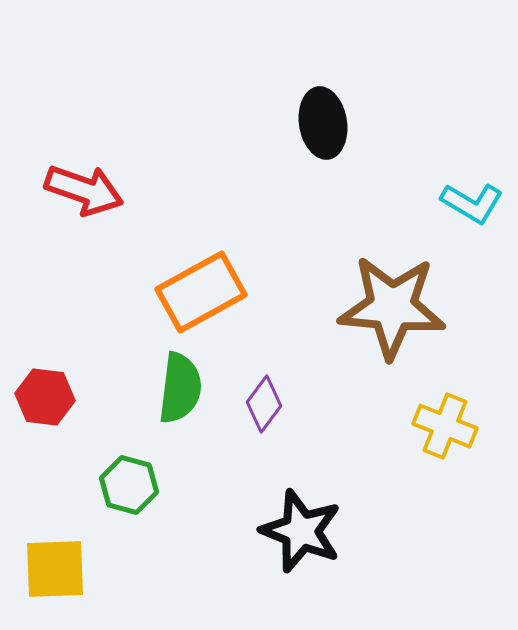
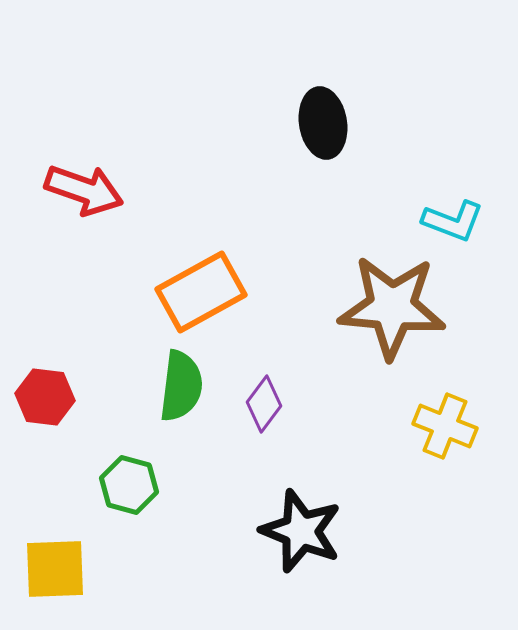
cyan L-shape: moved 19 px left, 18 px down; rotated 10 degrees counterclockwise
green semicircle: moved 1 px right, 2 px up
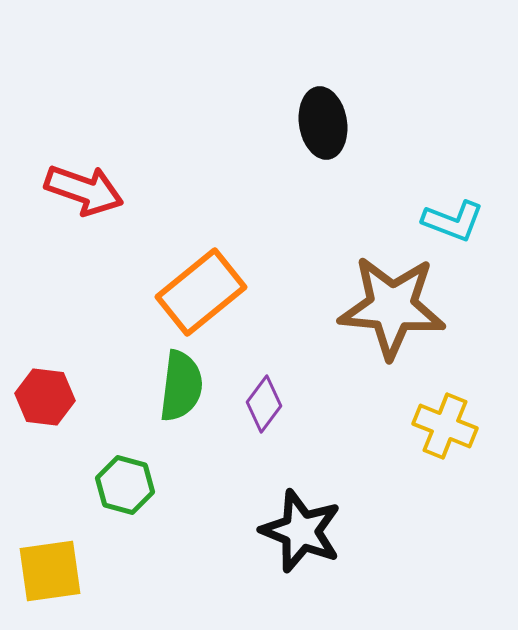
orange rectangle: rotated 10 degrees counterclockwise
green hexagon: moved 4 px left
yellow square: moved 5 px left, 2 px down; rotated 6 degrees counterclockwise
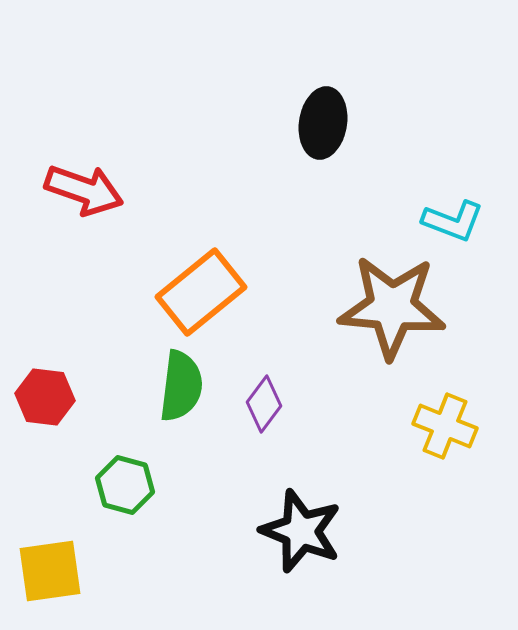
black ellipse: rotated 18 degrees clockwise
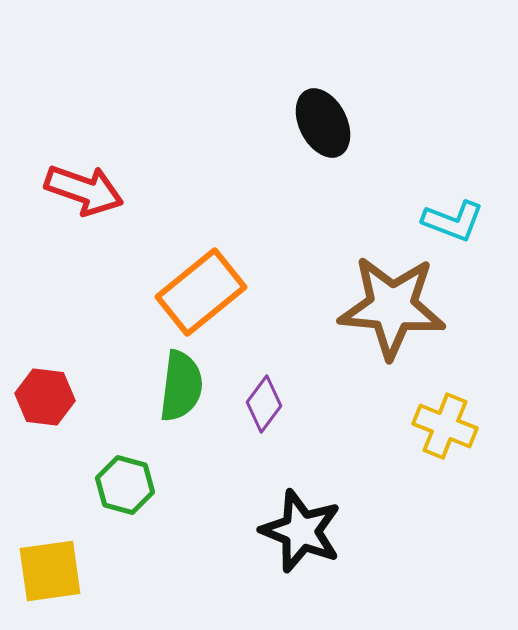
black ellipse: rotated 36 degrees counterclockwise
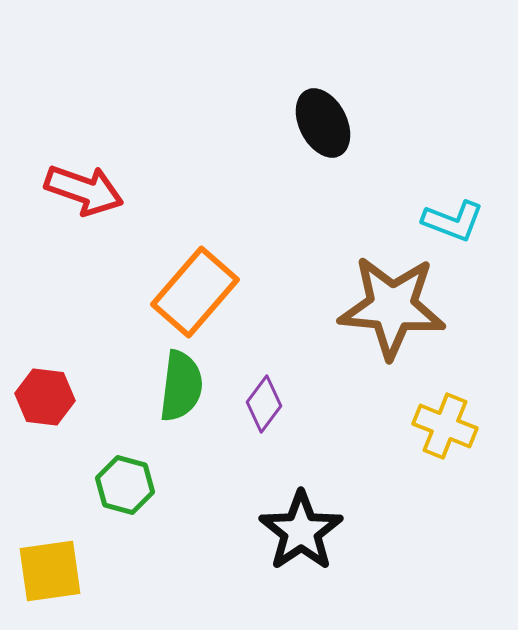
orange rectangle: moved 6 px left; rotated 10 degrees counterclockwise
black star: rotated 16 degrees clockwise
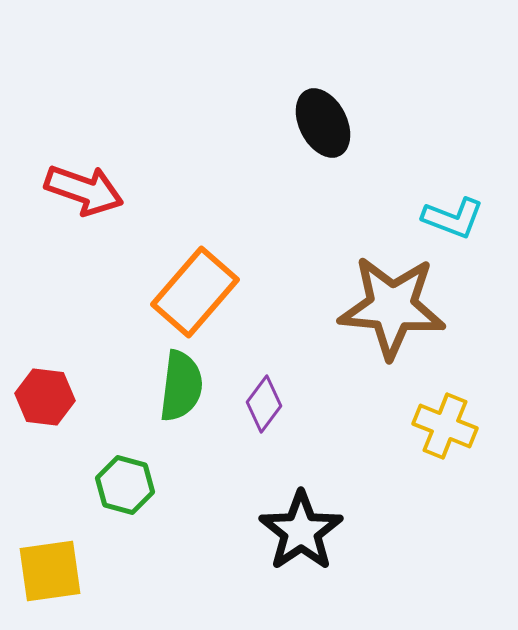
cyan L-shape: moved 3 px up
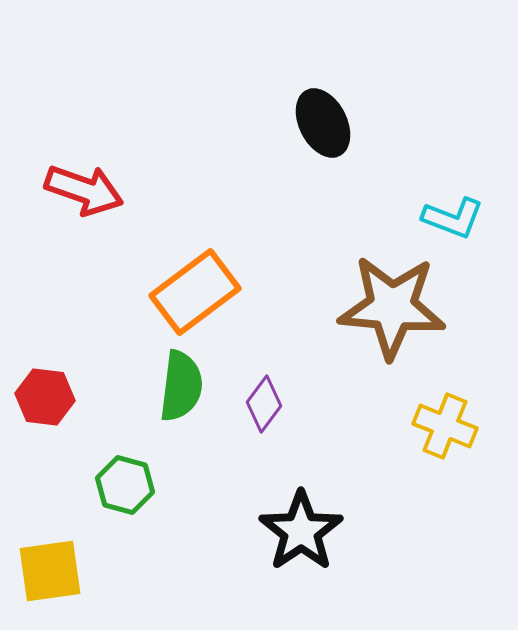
orange rectangle: rotated 12 degrees clockwise
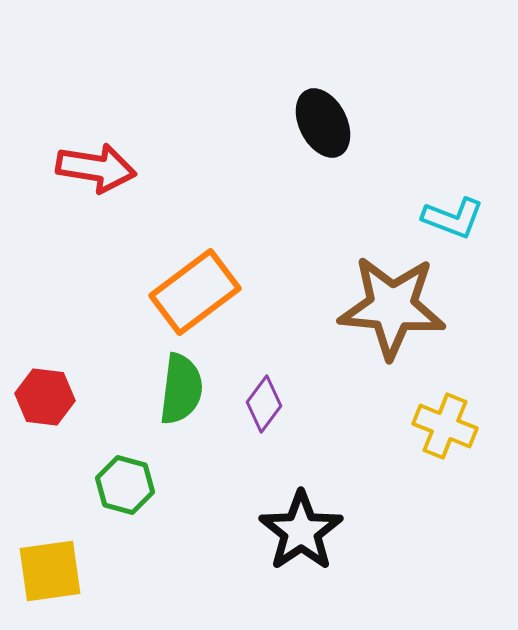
red arrow: moved 12 px right, 22 px up; rotated 10 degrees counterclockwise
green semicircle: moved 3 px down
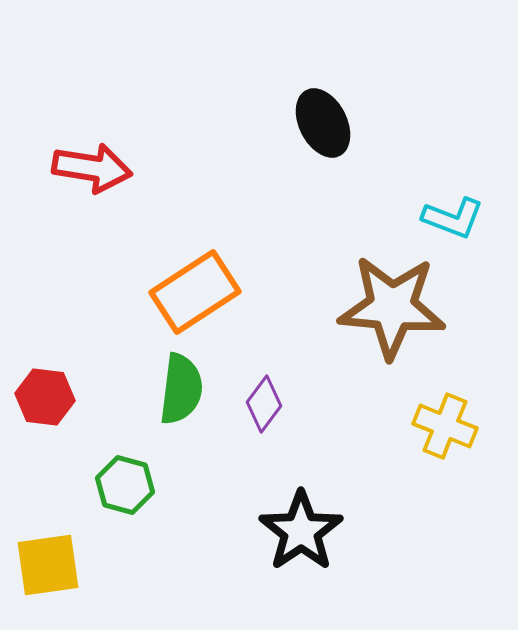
red arrow: moved 4 px left
orange rectangle: rotated 4 degrees clockwise
yellow square: moved 2 px left, 6 px up
